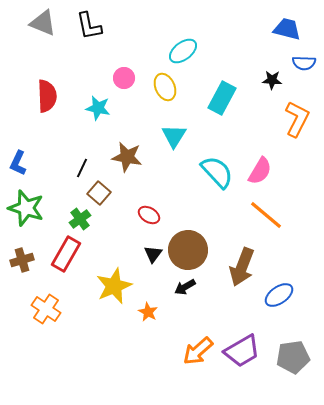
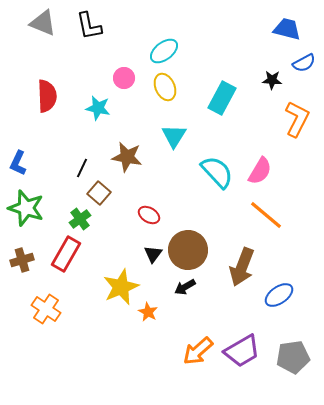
cyan ellipse: moved 19 px left
blue semicircle: rotated 30 degrees counterclockwise
yellow star: moved 7 px right, 1 px down
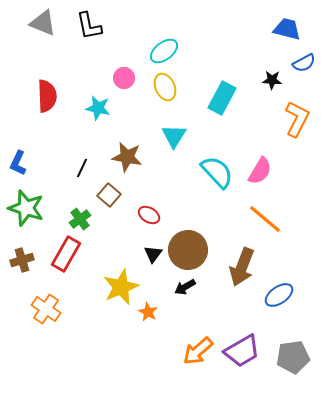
brown square: moved 10 px right, 2 px down
orange line: moved 1 px left, 4 px down
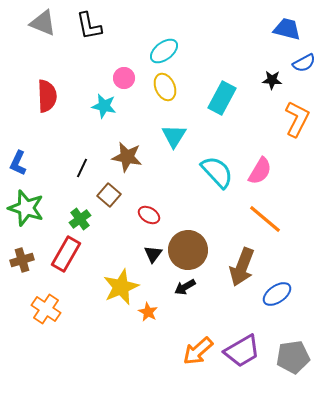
cyan star: moved 6 px right, 2 px up
blue ellipse: moved 2 px left, 1 px up
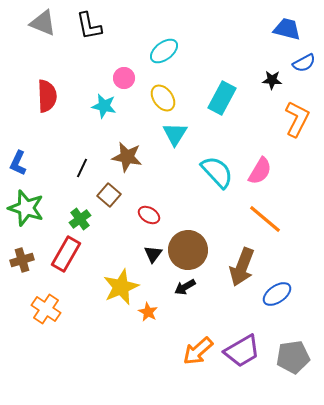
yellow ellipse: moved 2 px left, 11 px down; rotated 12 degrees counterclockwise
cyan triangle: moved 1 px right, 2 px up
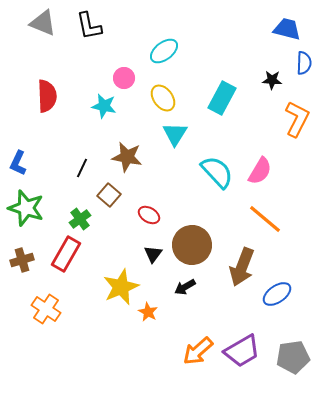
blue semicircle: rotated 60 degrees counterclockwise
brown circle: moved 4 px right, 5 px up
